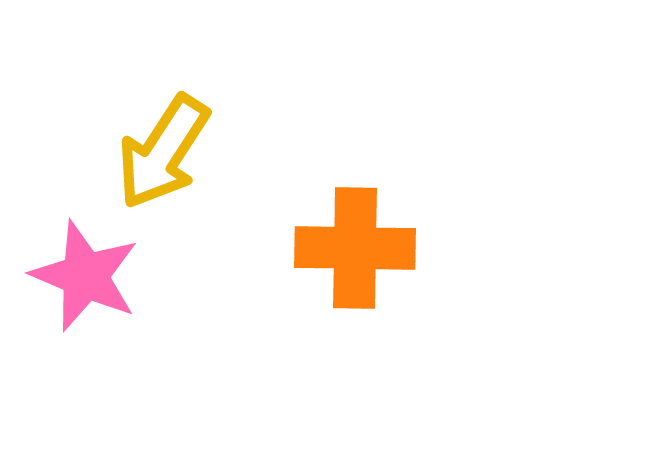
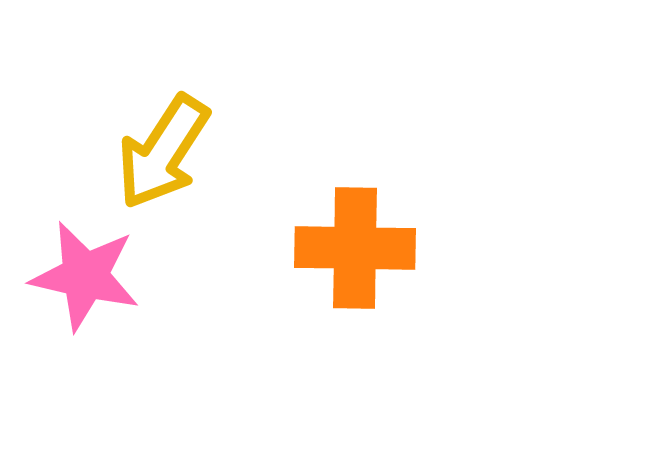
pink star: rotated 10 degrees counterclockwise
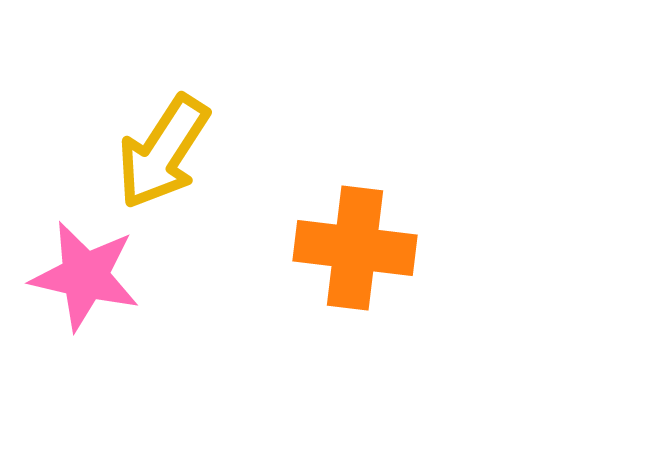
orange cross: rotated 6 degrees clockwise
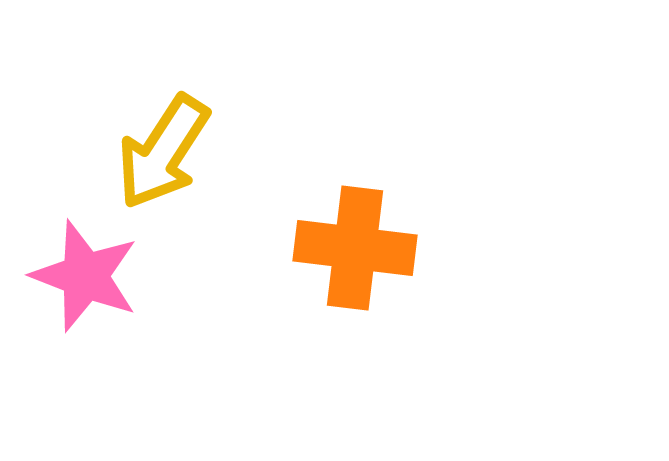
pink star: rotated 8 degrees clockwise
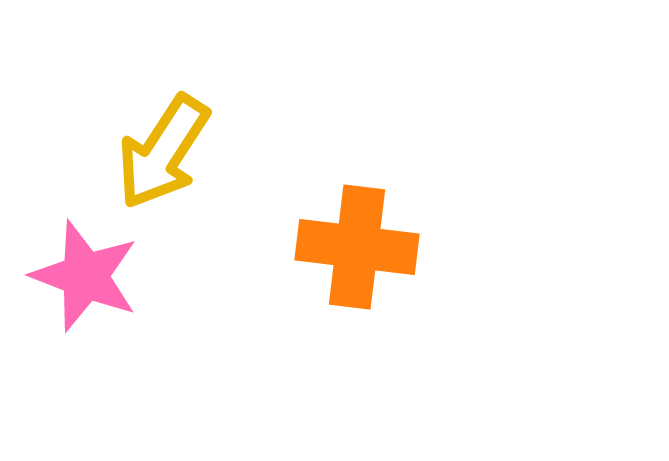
orange cross: moved 2 px right, 1 px up
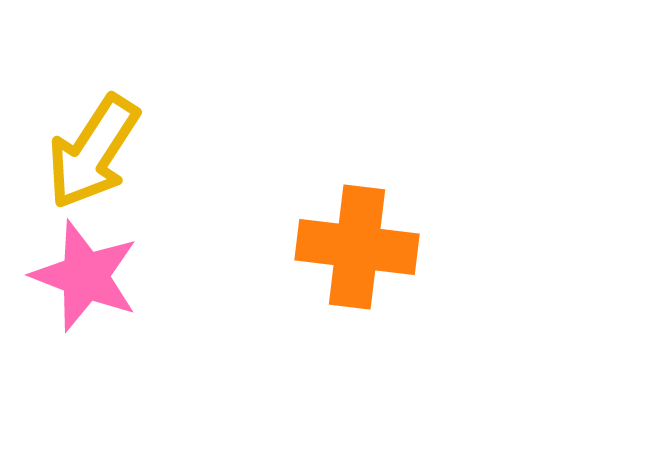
yellow arrow: moved 70 px left
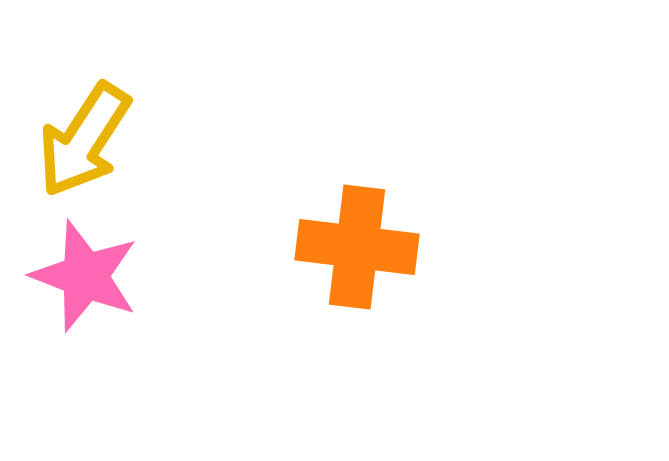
yellow arrow: moved 9 px left, 12 px up
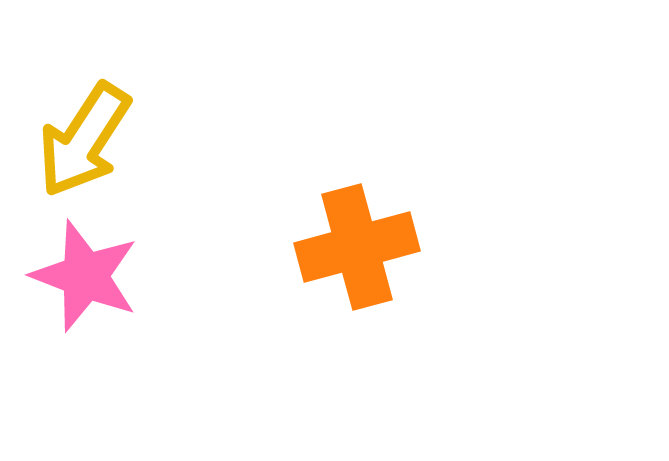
orange cross: rotated 22 degrees counterclockwise
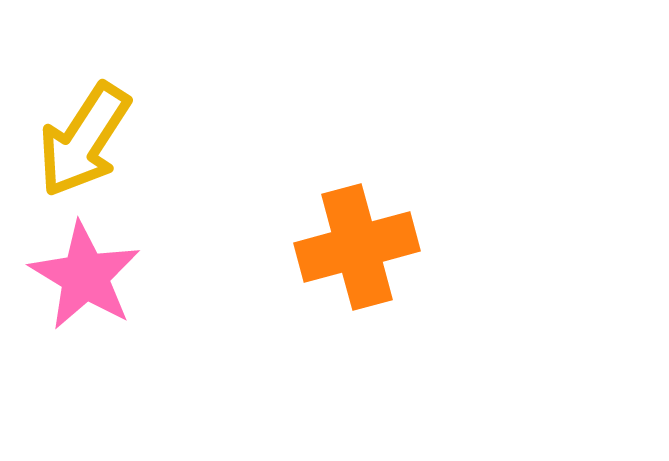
pink star: rotated 10 degrees clockwise
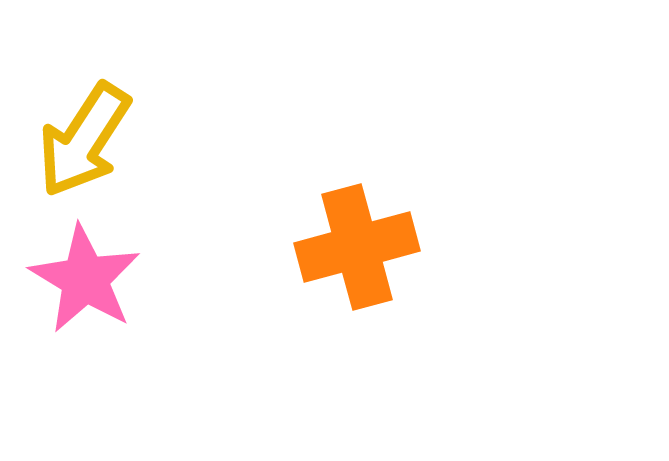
pink star: moved 3 px down
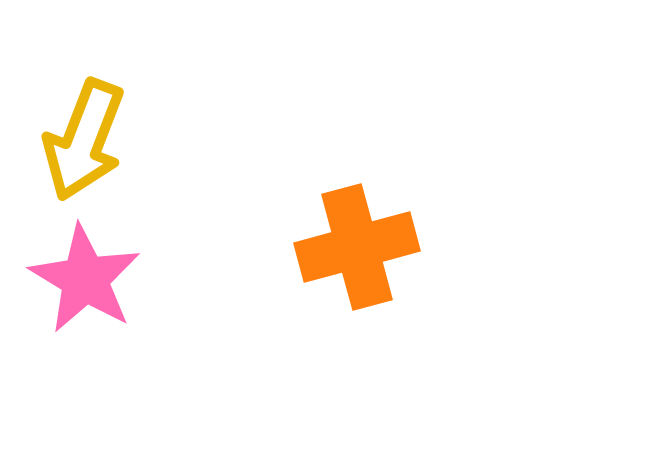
yellow arrow: rotated 12 degrees counterclockwise
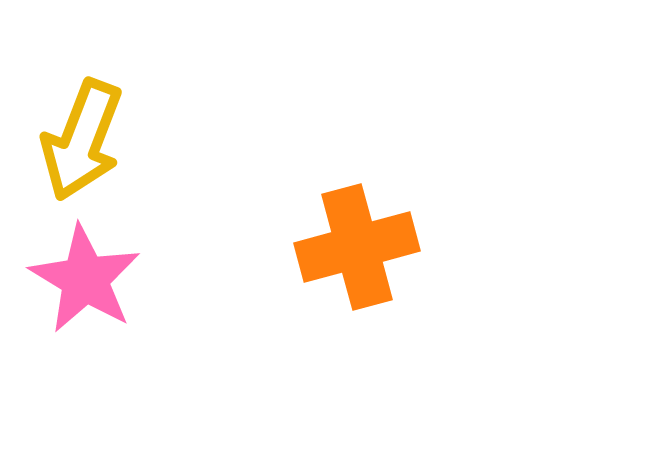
yellow arrow: moved 2 px left
